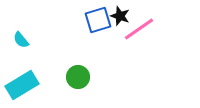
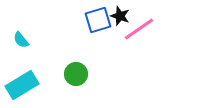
green circle: moved 2 px left, 3 px up
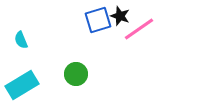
cyan semicircle: rotated 18 degrees clockwise
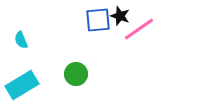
blue square: rotated 12 degrees clockwise
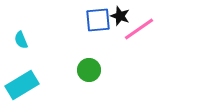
green circle: moved 13 px right, 4 px up
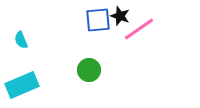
cyan rectangle: rotated 8 degrees clockwise
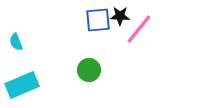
black star: rotated 18 degrees counterclockwise
pink line: rotated 16 degrees counterclockwise
cyan semicircle: moved 5 px left, 2 px down
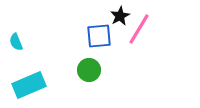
black star: rotated 30 degrees counterclockwise
blue square: moved 1 px right, 16 px down
pink line: rotated 8 degrees counterclockwise
cyan rectangle: moved 7 px right
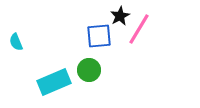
cyan rectangle: moved 25 px right, 3 px up
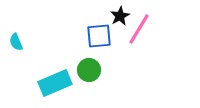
cyan rectangle: moved 1 px right, 1 px down
